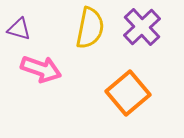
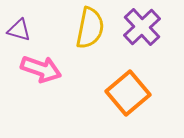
purple triangle: moved 1 px down
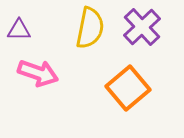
purple triangle: rotated 15 degrees counterclockwise
pink arrow: moved 3 px left, 4 px down
orange square: moved 5 px up
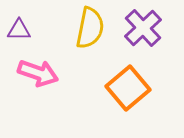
purple cross: moved 1 px right, 1 px down
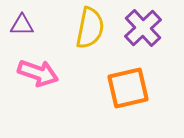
purple triangle: moved 3 px right, 5 px up
orange square: rotated 27 degrees clockwise
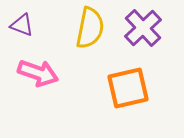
purple triangle: rotated 20 degrees clockwise
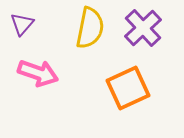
purple triangle: moved 1 px up; rotated 50 degrees clockwise
orange square: rotated 12 degrees counterclockwise
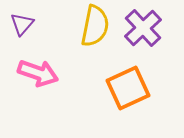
yellow semicircle: moved 5 px right, 2 px up
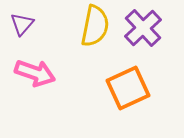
pink arrow: moved 3 px left
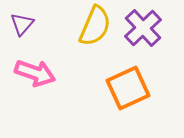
yellow semicircle: rotated 12 degrees clockwise
